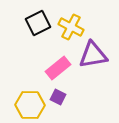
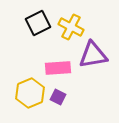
pink rectangle: rotated 35 degrees clockwise
yellow hexagon: moved 12 px up; rotated 24 degrees counterclockwise
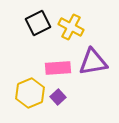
purple triangle: moved 7 px down
purple square: rotated 21 degrees clockwise
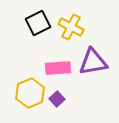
purple square: moved 1 px left, 2 px down
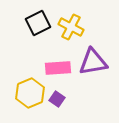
purple square: rotated 14 degrees counterclockwise
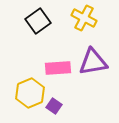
black square: moved 2 px up; rotated 10 degrees counterclockwise
yellow cross: moved 13 px right, 9 px up
purple square: moved 3 px left, 7 px down
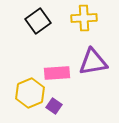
yellow cross: rotated 30 degrees counterclockwise
pink rectangle: moved 1 px left, 5 px down
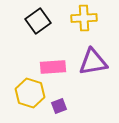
pink rectangle: moved 4 px left, 6 px up
yellow hexagon: rotated 20 degrees counterclockwise
purple square: moved 5 px right; rotated 35 degrees clockwise
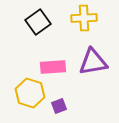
black square: moved 1 px down
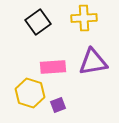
purple square: moved 1 px left, 1 px up
